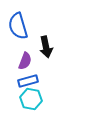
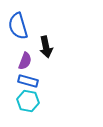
blue rectangle: rotated 30 degrees clockwise
cyan hexagon: moved 3 px left, 2 px down
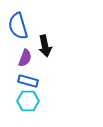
black arrow: moved 1 px left, 1 px up
purple semicircle: moved 3 px up
cyan hexagon: rotated 10 degrees counterclockwise
